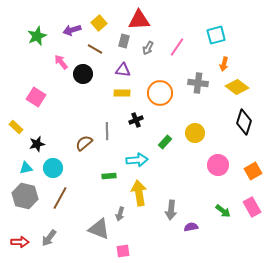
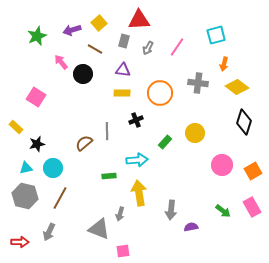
pink circle at (218, 165): moved 4 px right
gray arrow at (49, 238): moved 6 px up; rotated 12 degrees counterclockwise
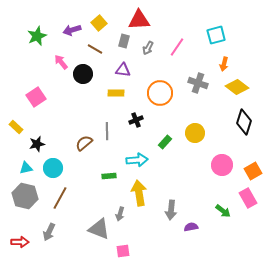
gray cross at (198, 83): rotated 12 degrees clockwise
yellow rectangle at (122, 93): moved 6 px left
pink square at (36, 97): rotated 24 degrees clockwise
pink rectangle at (252, 207): moved 4 px left, 9 px up
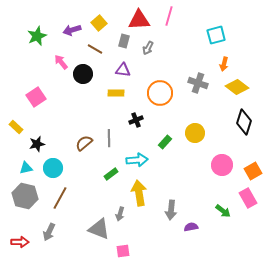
pink line at (177, 47): moved 8 px left, 31 px up; rotated 18 degrees counterclockwise
gray line at (107, 131): moved 2 px right, 7 px down
green rectangle at (109, 176): moved 2 px right, 2 px up; rotated 32 degrees counterclockwise
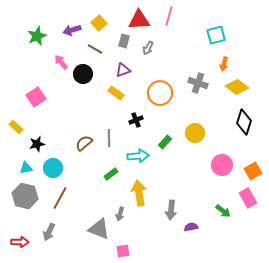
purple triangle at (123, 70): rotated 28 degrees counterclockwise
yellow rectangle at (116, 93): rotated 35 degrees clockwise
cyan arrow at (137, 160): moved 1 px right, 4 px up
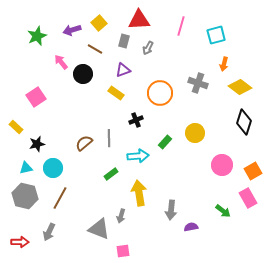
pink line at (169, 16): moved 12 px right, 10 px down
yellow diamond at (237, 87): moved 3 px right
gray arrow at (120, 214): moved 1 px right, 2 px down
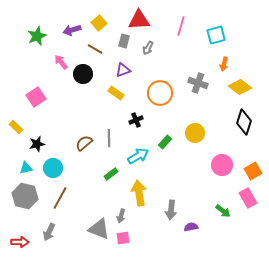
cyan arrow at (138, 156): rotated 25 degrees counterclockwise
pink square at (123, 251): moved 13 px up
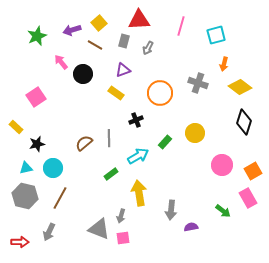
brown line at (95, 49): moved 4 px up
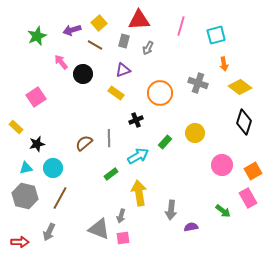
orange arrow at (224, 64): rotated 24 degrees counterclockwise
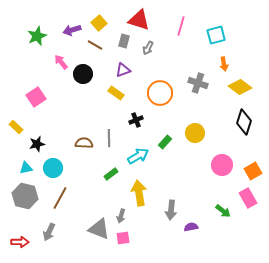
red triangle at (139, 20): rotated 20 degrees clockwise
brown semicircle at (84, 143): rotated 42 degrees clockwise
